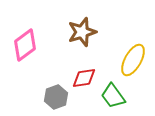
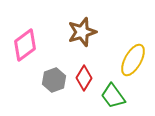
red diamond: rotated 50 degrees counterclockwise
gray hexagon: moved 2 px left, 17 px up
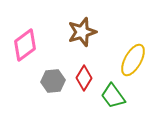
gray hexagon: moved 1 px left, 1 px down; rotated 15 degrees clockwise
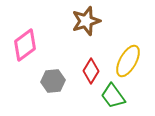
brown star: moved 4 px right, 11 px up
yellow ellipse: moved 5 px left, 1 px down
red diamond: moved 7 px right, 7 px up
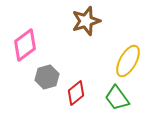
red diamond: moved 15 px left, 22 px down; rotated 20 degrees clockwise
gray hexagon: moved 6 px left, 4 px up; rotated 10 degrees counterclockwise
green trapezoid: moved 4 px right, 2 px down
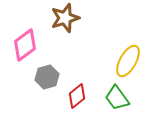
brown star: moved 21 px left, 3 px up
red diamond: moved 1 px right, 3 px down
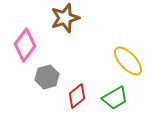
pink diamond: rotated 16 degrees counterclockwise
yellow ellipse: rotated 72 degrees counterclockwise
green trapezoid: moved 2 px left; rotated 84 degrees counterclockwise
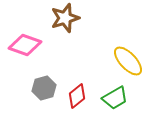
pink diamond: rotated 72 degrees clockwise
gray hexagon: moved 3 px left, 11 px down
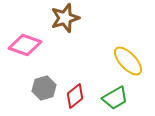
red diamond: moved 2 px left
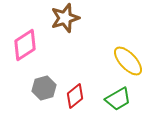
pink diamond: rotated 52 degrees counterclockwise
green trapezoid: moved 3 px right, 1 px down
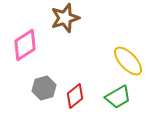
green trapezoid: moved 2 px up
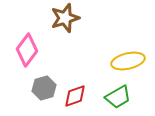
pink diamond: moved 2 px right, 5 px down; rotated 20 degrees counterclockwise
yellow ellipse: rotated 60 degrees counterclockwise
red diamond: rotated 20 degrees clockwise
